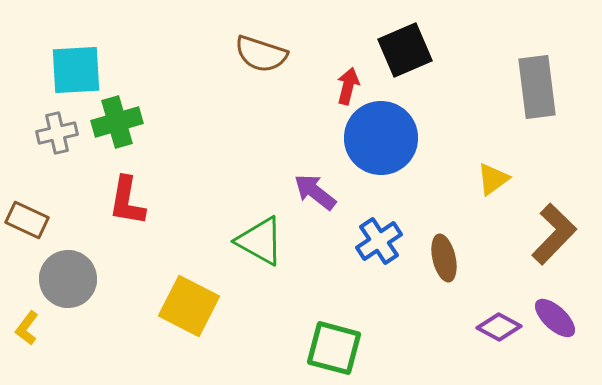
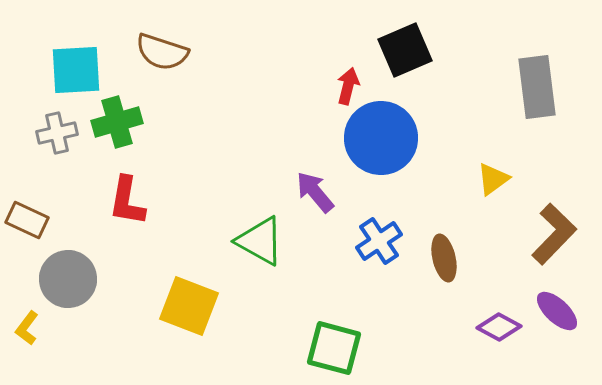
brown semicircle: moved 99 px left, 2 px up
purple arrow: rotated 12 degrees clockwise
yellow square: rotated 6 degrees counterclockwise
purple ellipse: moved 2 px right, 7 px up
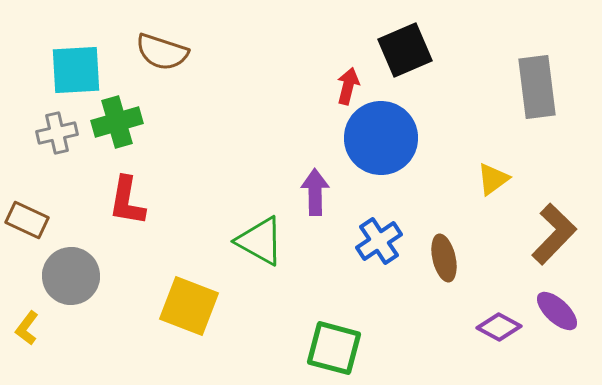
purple arrow: rotated 39 degrees clockwise
gray circle: moved 3 px right, 3 px up
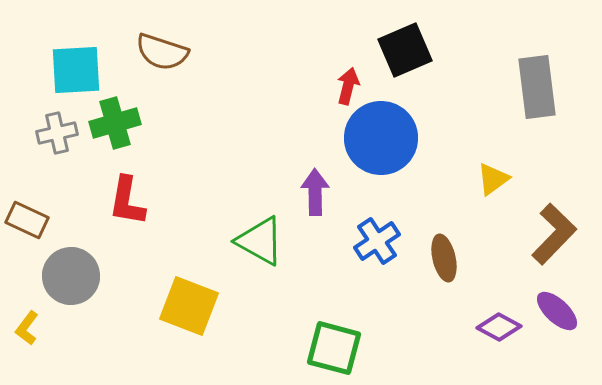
green cross: moved 2 px left, 1 px down
blue cross: moved 2 px left
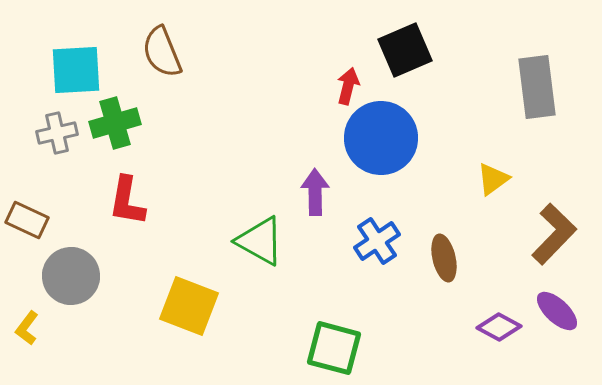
brown semicircle: rotated 50 degrees clockwise
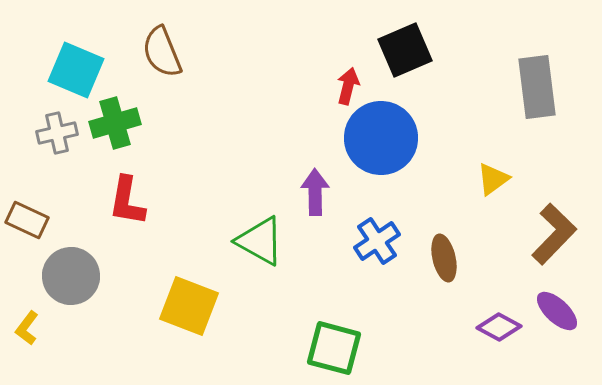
cyan square: rotated 26 degrees clockwise
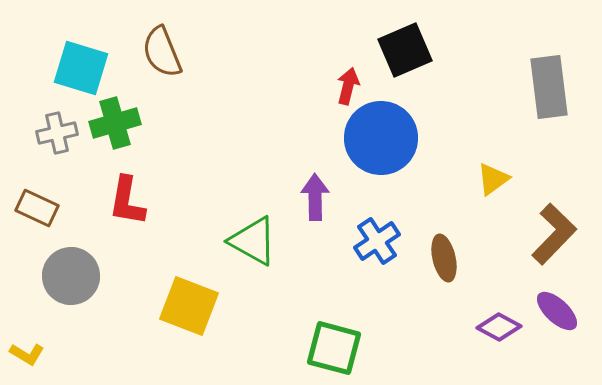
cyan square: moved 5 px right, 2 px up; rotated 6 degrees counterclockwise
gray rectangle: moved 12 px right
purple arrow: moved 5 px down
brown rectangle: moved 10 px right, 12 px up
green triangle: moved 7 px left
yellow L-shape: moved 26 px down; rotated 96 degrees counterclockwise
